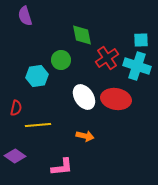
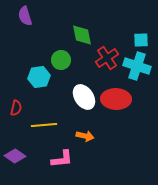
cyan hexagon: moved 2 px right, 1 px down
red ellipse: rotated 8 degrees counterclockwise
yellow line: moved 6 px right
pink L-shape: moved 8 px up
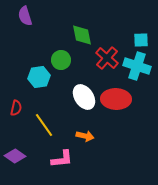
red cross: rotated 15 degrees counterclockwise
yellow line: rotated 60 degrees clockwise
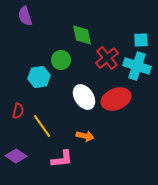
red cross: rotated 10 degrees clockwise
red ellipse: rotated 24 degrees counterclockwise
red semicircle: moved 2 px right, 3 px down
yellow line: moved 2 px left, 1 px down
purple diamond: moved 1 px right
